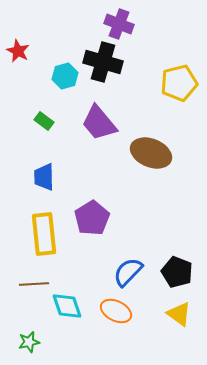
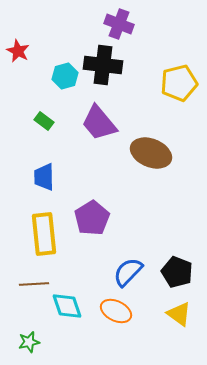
black cross: moved 3 px down; rotated 9 degrees counterclockwise
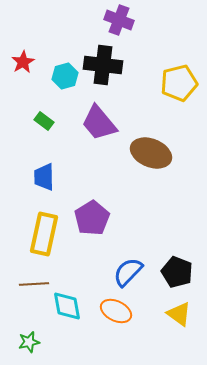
purple cross: moved 4 px up
red star: moved 5 px right, 11 px down; rotated 15 degrees clockwise
yellow rectangle: rotated 18 degrees clockwise
cyan diamond: rotated 8 degrees clockwise
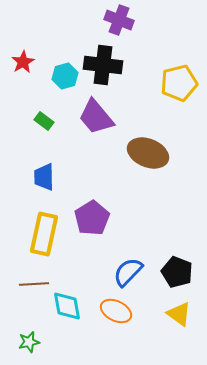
purple trapezoid: moved 3 px left, 6 px up
brown ellipse: moved 3 px left
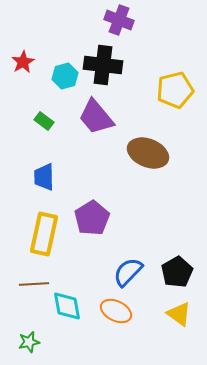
yellow pentagon: moved 4 px left, 7 px down
black pentagon: rotated 20 degrees clockwise
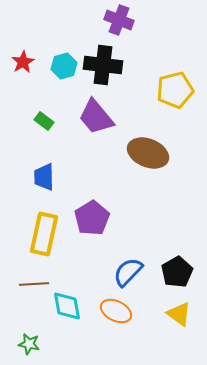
cyan hexagon: moved 1 px left, 10 px up
green star: moved 2 px down; rotated 25 degrees clockwise
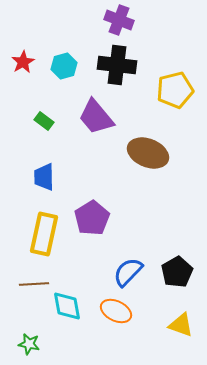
black cross: moved 14 px right
yellow triangle: moved 2 px right, 11 px down; rotated 16 degrees counterclockwise
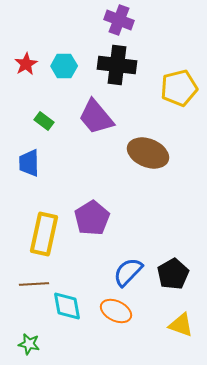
red star: moved 3 px right, 2 px down
cyan hexagon: rotated 15 degrees clockwise
yellow pentagon: moved 4 px right, 2 px up
blue trapezoid: moved 15 px left, 14 px up
black pentagon: moved 4 px left, 2 px down
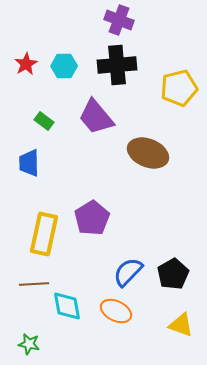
black cross: rotated 12 degrees counterclockwise
